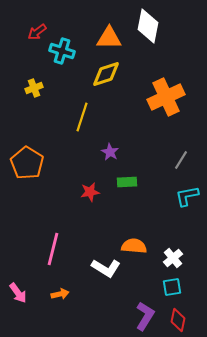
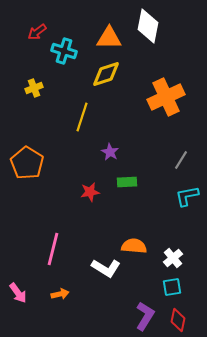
cyan cross: moved 2 px right
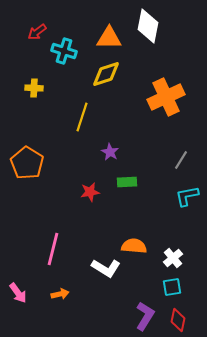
yellow cross: rotated 24 degrees clockwise
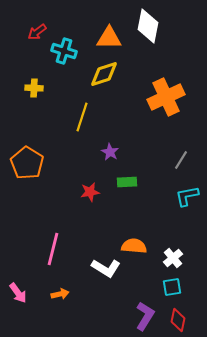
yellow diamond: moved 2 px left
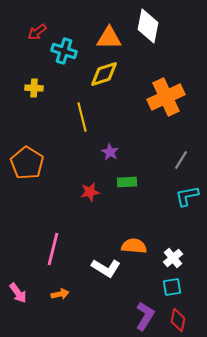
yellow line: rotated 32 degrees counterclockwise
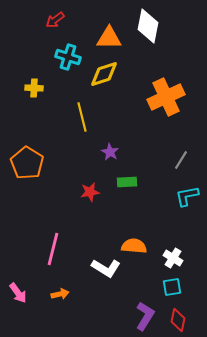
red arrow: moved 18 px right, 12 px up
cyan cross: moved 4 px right, 6 px down
white cross: rotated 18 degrees counterclockwise
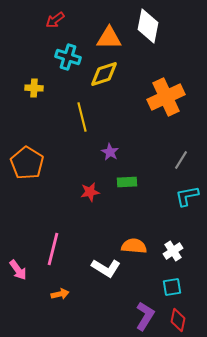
white cross: moved 7 px up; rotated 24 degrees clockwise
pink arrow: moved 23 px up
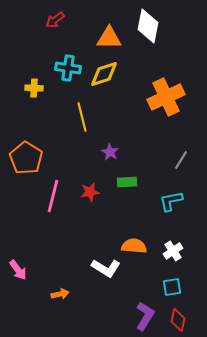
cyan cross: moved 11 px down; rotated 10 degrees counterclockwise
orange pentagon: moved 1 px left, 5 px up
cyan L-shape: moved 16 px left, 5 px down
pink line: moved 53 px up
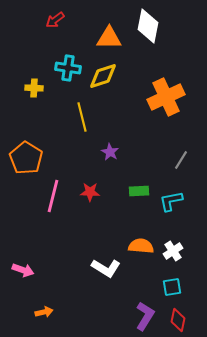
yellow diamond: moved 1 px left, 2 px down
green rectangle: moved 12 px right, 9 px down
red star: rotated 12 degrees clockwise
orange semicircle: moved 7 px right
pink arrow: moved 5 px right; rotated 35 degrees counterclockwise
orange arrow: moved 16 px left, 18 px down
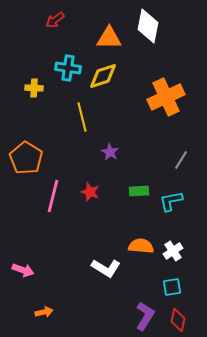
red star: rotated 18 degrees clockwise
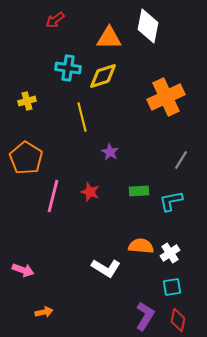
yellow cross: moved 7 px left, 13 px down; rotated 18 degrees counterclockwise
white cross: moved 3 px left, 2 px down
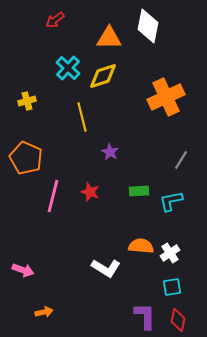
cyan cross: rotated 35 degrees clockwise
orange pentagon: rotated 8 degrees counterclockwise
purple L-shape: rotated 32 degrees counterclockwise
